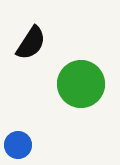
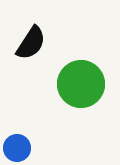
blue circle: moved 1 px left, 3 px down
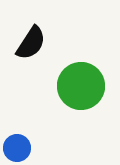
green circle: moved 2 px down
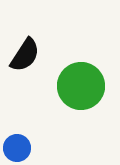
black semicircle: moved 6 px left, 12 px down
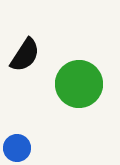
green circle: moved 2 px left, 2 px up
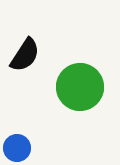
green circle: moved 1 px right, 3 px down
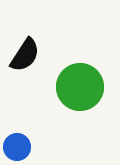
blue circle: moved 1 px up
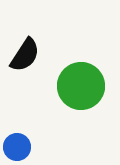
green circle: moved 1 px right, 1 px up
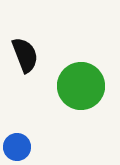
black semicircle: rotated 54 degrees counterclockwise
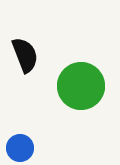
blue circle: moved 3 px right, 1 px down
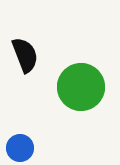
green circle: moved 1 px down
